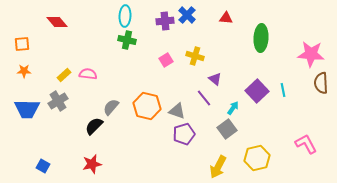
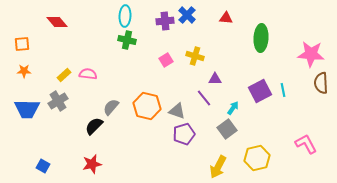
purple triangle: rotated 40 degrees counterclockwise
purple square: moved 3 px right; rotated 15 degrees clockwise
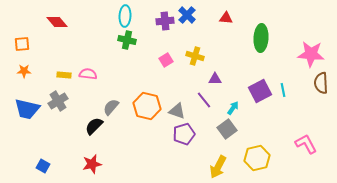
yellow rectangle: rotated 48 degrees clockwise
purple line: moved 2 px down
blue trapezoid: rotated 12 degrees clockwise
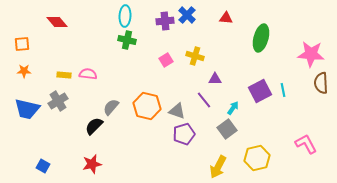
green ellipse: rotated 12 degrees clockwise
